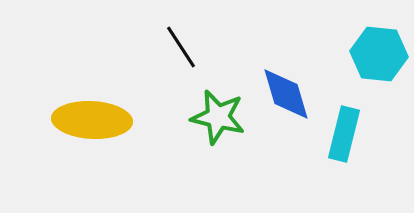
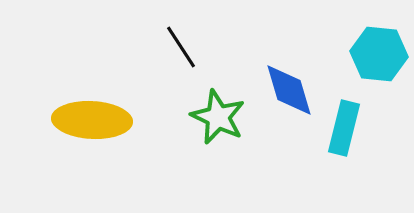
blue diamond: moved 3 px right, 4 px up
green star: rotated 12 degrees clockwise
cyan rectangle: moved 6 px up
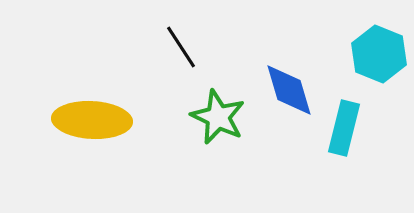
cyan hexagon: rotated 16 degrees clockwise
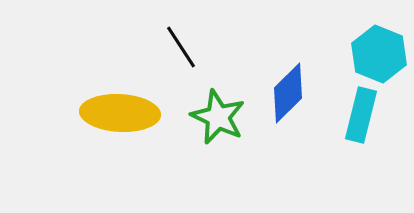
blue diamond: moved 1 px left, 3 px down; rotated 62 degrees clockwise
yellow ellipse: moved 28 px right, 7 px up
cyan rectangle: moved 17 px right, 13 px up
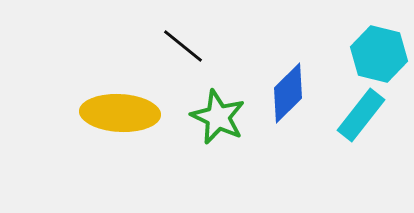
black line: moved 2 px right, 1 px up; rotated 18 degrees counterclockwise
cyan hexagon: rotated 8 degrees counterclockwise
cyan rectangle: rotated 24 degrees clockwise
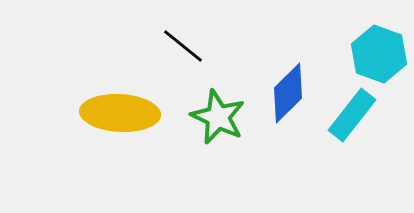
cyan hexagon: rotated 6 degrees clockwise
cyan rectangle: moved 9 px left
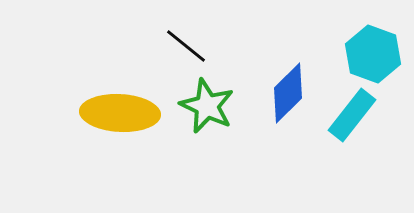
black line: moved 3 px right
cyan hexagon: moved 6 px left
green star: moved 11 px left, 11 px up
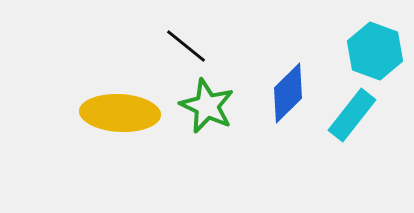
cyan hexagon: moved 2 px right, 3 px up
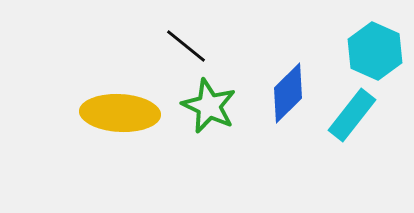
cyan hexagon: rotated 4 degrees clockwise
green star: moved 2 px right
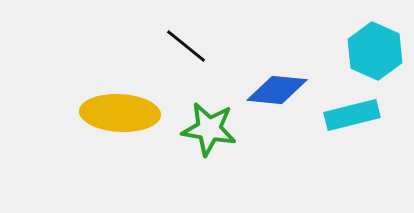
blue diamond: moved 11 px left, 3 px up; rotated 50 degrees clockwise
green star: moved 23 px down; rotated 16 degrees counterclockwise
cyan rectangle: rotated 38 degrees clockwise
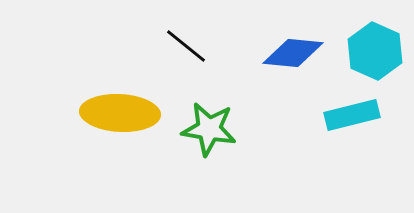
blue diamond: moved 16 px right, 37 px up
